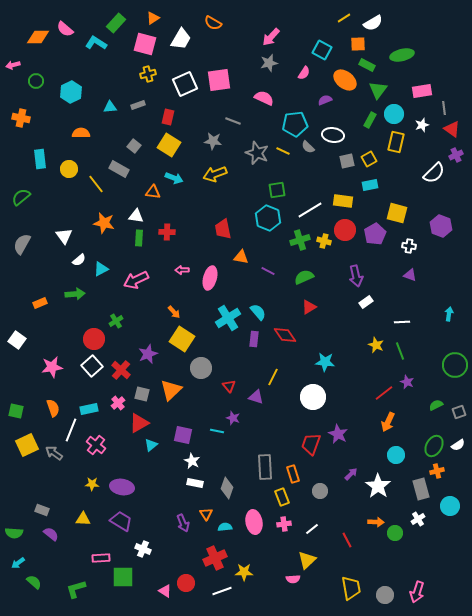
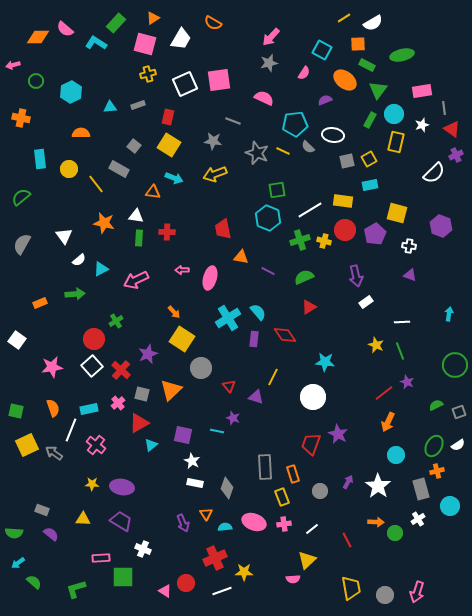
purple arrow at (351, 474): moved 3 px left, 8 px down; rotated 16 degrees counterclockwise
pink ellipse at (254, 522): rotated 60 degrees counterclockwise
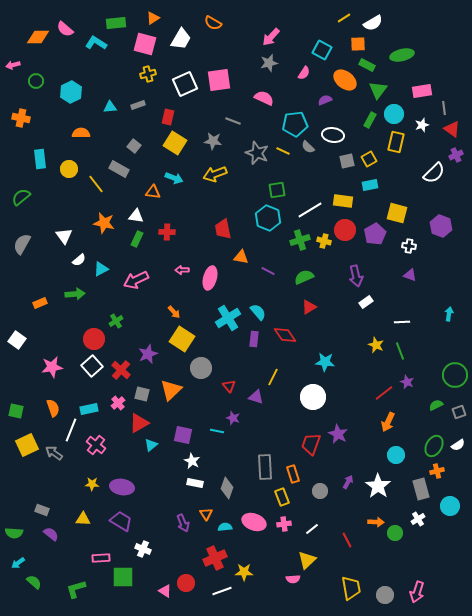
green rectangle at (116, 23): rotated 42 degrees clockwise
yellow square at (169, 145): moved 6 px right, 2 px up
green rectangle at (139, 238): moved 2 px left, 1 px down; rotated 21 degrees clockwise
green circle at (455, 365): moved 10 px down
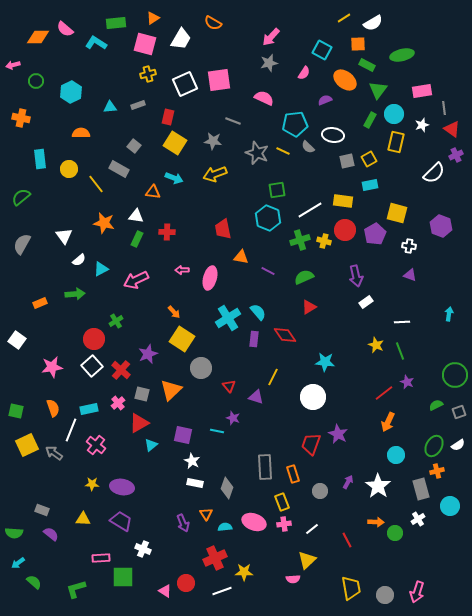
yellow rectangle at (282, 497): moved 5 px down
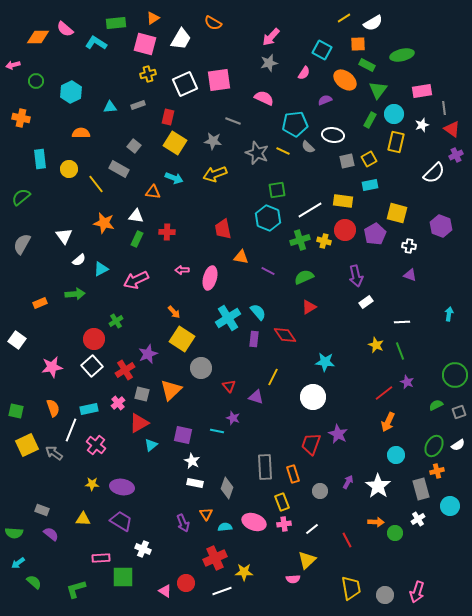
red cross at (121, 370): moved 4 px right; rotated 18 degrees clockwise
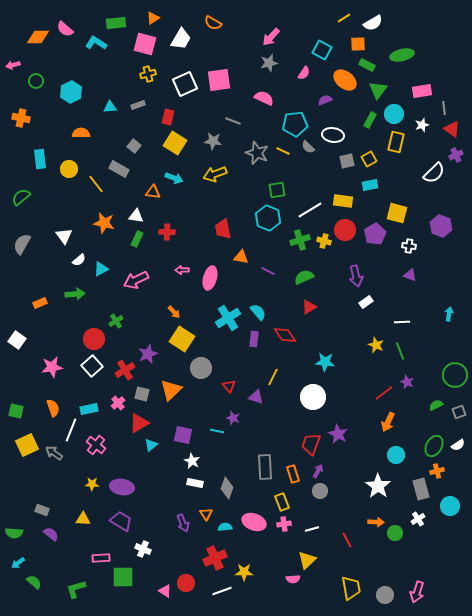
purple arrow at (348, 482): moved 30 px left, 11 px up
white line at (312, 529): rotated 24 degrees clockwise
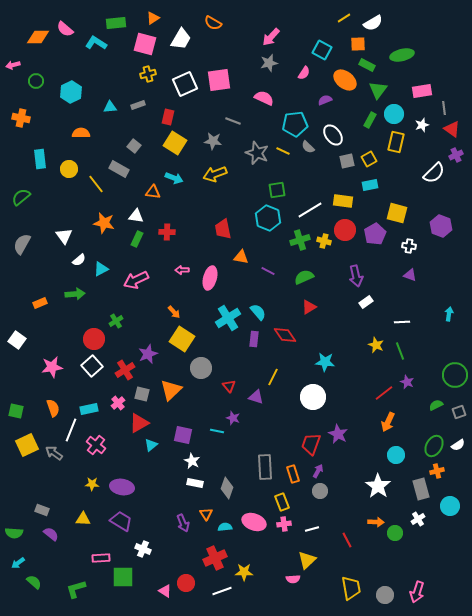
white ellipse at (333, 135): rotated 45 degrees clockwise
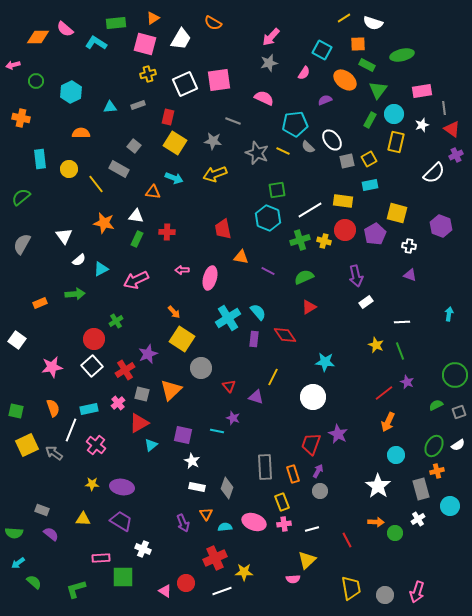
white semicircle at (373, 23): rotated 48 degrees clockwise
white ellipse at (333, 135): moved 1 px left, 5 px down
white rectangle at (195, 483): moved 2 px right, 4 px down
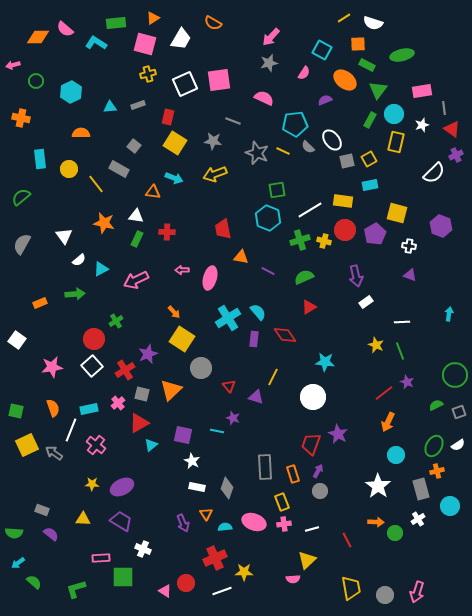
purple ellipse at (122, 487): rotated 35 degrees counterclockwise
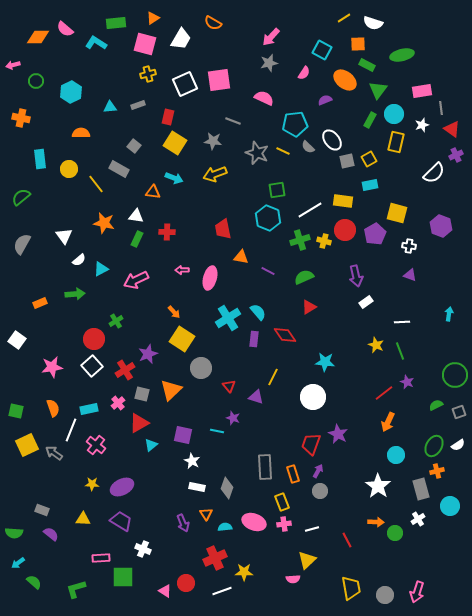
gray line at (444, 108): moved 3 px left
